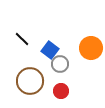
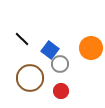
brown circle: moved 3 px up
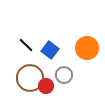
black line: moved 4 px right, 6 px down
orange circle: moved 4 px left
gray circle: moved 4 px right, 11 px down
red circle: moved 15 px left, 5 px up
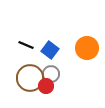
black line: rotated 21 degrees counterclockwise
gray circle: moved 13 px left, 1 px up
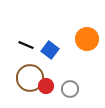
orange circle: moved 9 px up
gray circle: moved 19 px right, 15 px down
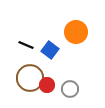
orange circle: moved 11 px left, 7 px up
red circle: moved 1 px right, 1 px up
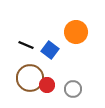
gray circle: moved 3 px right
